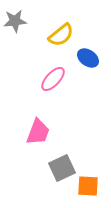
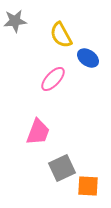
yellow semicircle: rotated 100 degrees clockwise
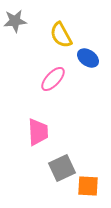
pink trapezoid: rotated 24 degrees counterclockwise
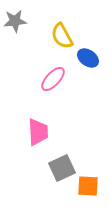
yellow semicircle: moved 1 px right, 1 px down
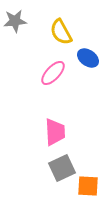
yellow semicircle: moved 1 px left, 4 px up
pink ellipse: moved 6 px up
pink trapezoid: moved 17 px right
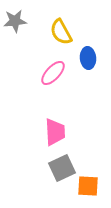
blue ellipse: rotated 50 degrees clockwise
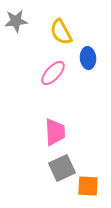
gray star: moved 1 px right
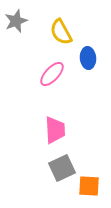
gray star: rotated 15 degrees counterclockwise
pink ellipse: moved 1 px left, 1 px down
pink trapezoid: moved 2 px up
orange square: moved 1 px right
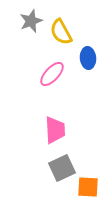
gray star: moved 15 px right
orange square: moved 1 px left, 1 px down
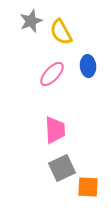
blue ellipse: moved 8 px down
